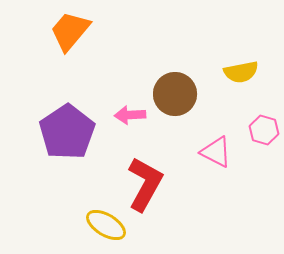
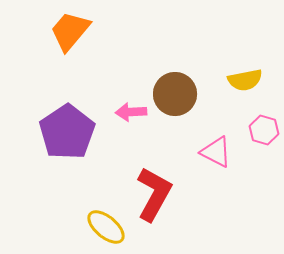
yellow semicircle: moved 4 px right, 8 px down
pink arrow: moved 1 px right, 3 px up
red L-shape: moved 9 px right, 10 px down
yellow ellipse: moved 2 px down; rotated 9 degrees clockwise
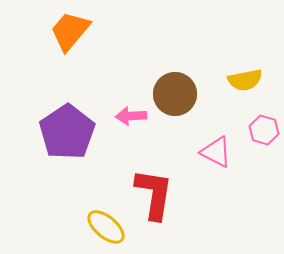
pink arrow: moved 4 px down
red L-shape: rotated 20 degrees counterclockwise
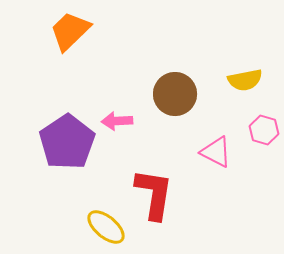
orange trapezoid: rotated 6 degrees clockwise
pink arrow: moved 14 px left, 5 px down
purple pentagon: moved 10 px down
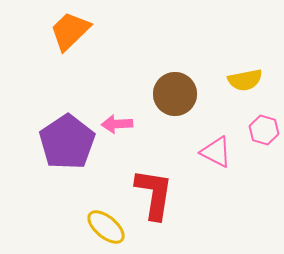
pink arrow: moved 3 px down
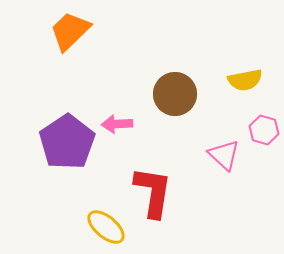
pink triangle: moved 8 px right, 3 px down; rotated 16 degrees clockwise
red L-shape: moved 1 px left, 2 px up
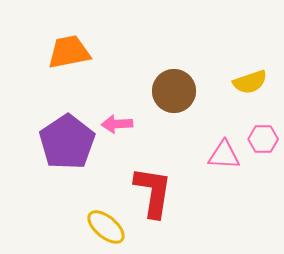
orange trapezoid: moved 1 px left, 21 px down; rotated 33 degrees clockwise
yellow semicircle: moved 5 px right, 2 px down; rotated 8 degrees counterclockwise
brown circle: moved 1 px left, 3 px up
pink hexagon: moved 1 px left, 9 px down; rotated 16 degrees counterclockwise
pink triangle: rotated 40 degrees counterclockwise
